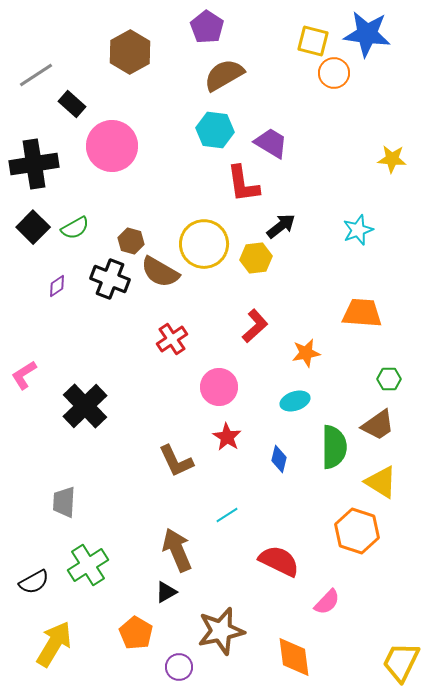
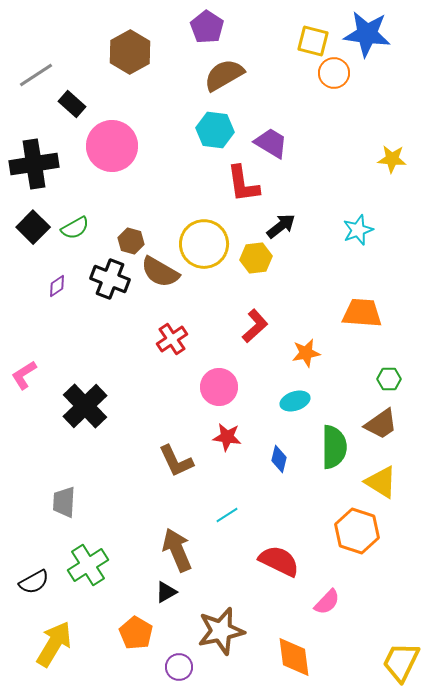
brown trapezoid at (378, 425): moved 3 px right, 1 px up
red star at (227, 437): rotated 24 degrees counterclockwise
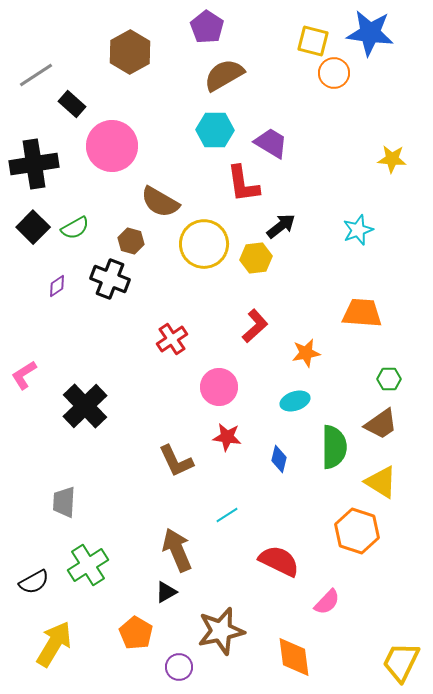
blue star at (367, 34): moved 3 px right, 1 px up
cyan hexagon at (215, 130): rotated 6 degrees counterclockwise
brown semicircle at (160, 272): moved 70 px up
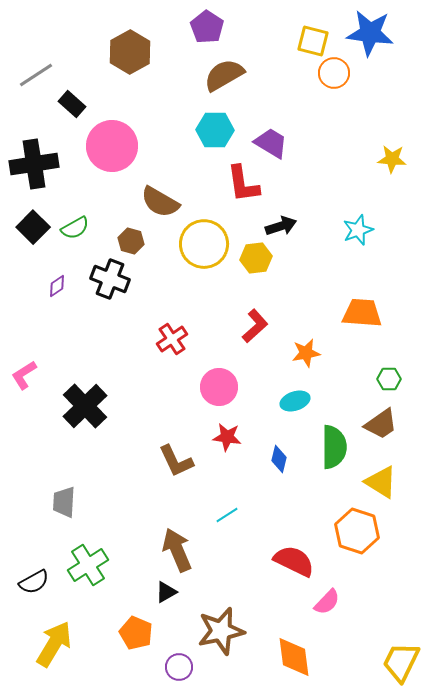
black arrow at (281, 226): rotated 20 degrees clockwise
red semicircle at (279, 561): moved 15 px right
orange pentagon at (136, 633): rotated 8 degrees counterclockwise
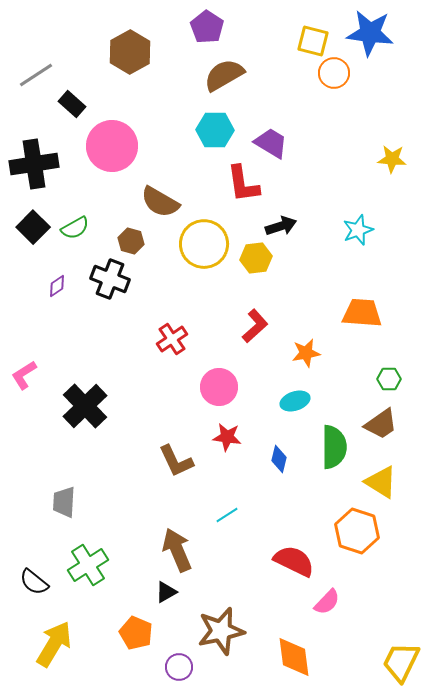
black semicircle at (34, 582): rotated 68 degrees clockwise
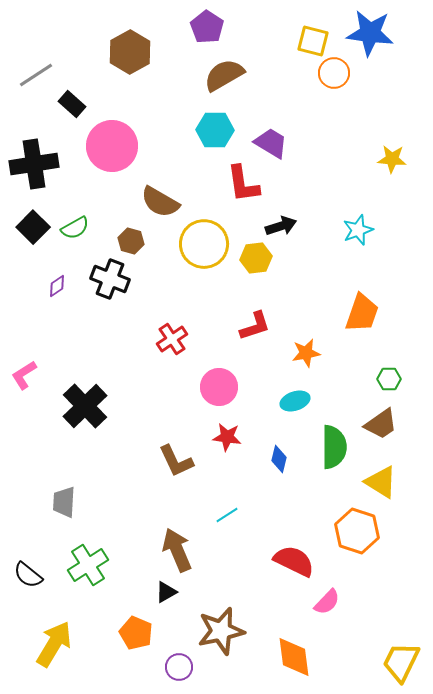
orange trapezoid at (362, 313): rotated 105 degrees clockwise
red L-shape at (255, 326): rotated 24 degrees clockwise
black semicircle at (34, 582): moved 6 px left, 7 px up
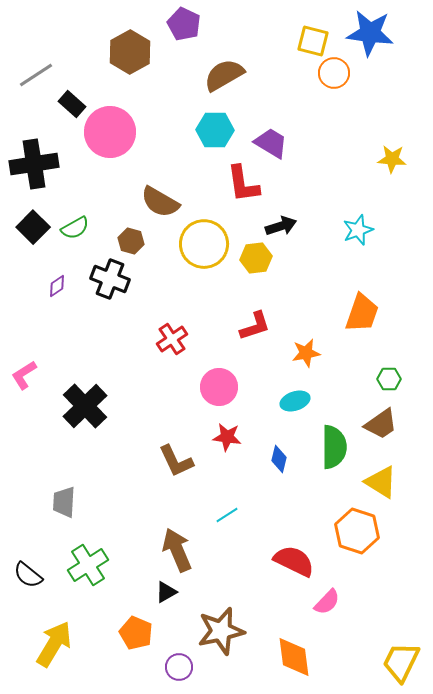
purple pentagon at (207, 27): moved 23 px left, 3 px up; rotated 8 degrees counterclockwise
pink circle at (112, 146): moved 2 px left, 14 px up
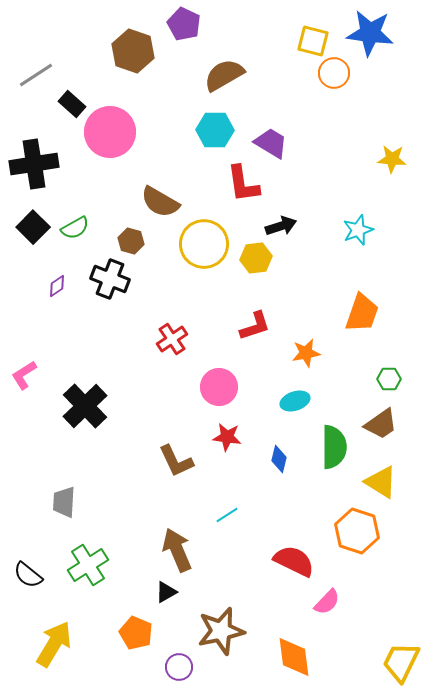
brown hexagon at (130, 52): moved 3 px right, 1 px up; rotated 12 degrees counterclockwise
